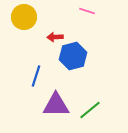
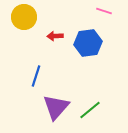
pink line: moved 17 px right
red arrow: moved 1 px up
blue hexagon: moved 15 px right, 13 px up; rotated 8 degrees clockwise
purple triangle: moved 2 px down; rotated 48 degrees counterclockwise
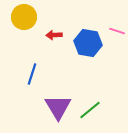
pink line: moved 13 px right, 20 px down
red arrow: moved 1 px left, 1 px up
blue hexagon: rotated 16 degrees clockwise
blue line: moved 4 px left, 2 px up
purple triangle: moved 2 px right; rotated 12 degrees counterclockwise
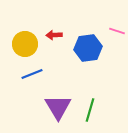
yellow circle: moved 1 px right, 27 px down
blue hexagon: moved 5 px down; rotated 16 degrees counterclockwise
blue line: rotated 50 degrees clockwise
green line: rotated 35 degrees counterclockwise
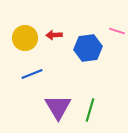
yellow circle: moved 6 px up
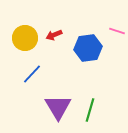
red arrow: rotated 21 degrees counterclockwise
blue line: rotated 25 degrees counterclockwise
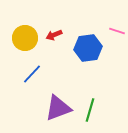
purple triangle: moved 1 px down; rotated 40 degrees clockwise
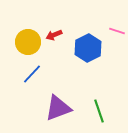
yellow circle: moved 3 px right, 4 px down
blue hexagon: rotated 20 degrees counterclockwise
green line: moved 9 px right, 1 px down; rotated 35 degrees counterclockwise
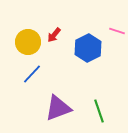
red arrow: rotated 28 degrees counterclockwise
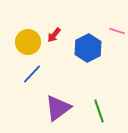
purple triangle: rotated 16 degrees counterclockwise
